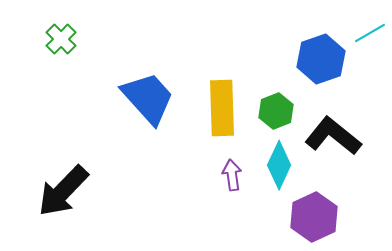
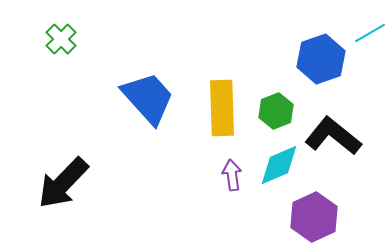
cyan diamond: rotated 42 degrees clockwise
black arrow: moved 8 px up
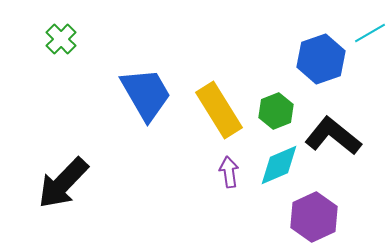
blue trapezoid: moved 2 px left, 4 px up; rotated 12 degrees clockwise
yellow rectangle: moved 3 px left, 2 px down; rotated 30 degrees counterclockwise
purple arrow: moved 3 px left, 3 px up
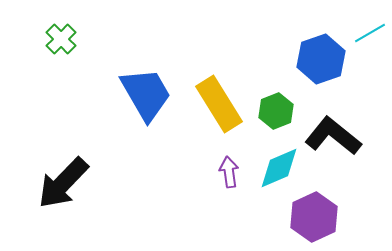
yellow rectangle: moved 6 px up
cyan diamond: moved 3 px down
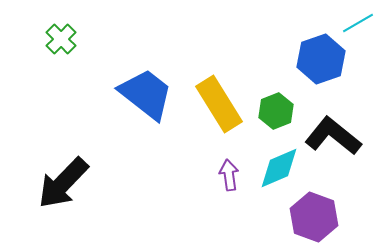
cyan line: moved 12 px left, 10 px up
blue trapezoid: rotated 22 degrees counterclockwise
purple arrow: moved 3 px down
purple hexagon: rotated 15 degrees counterclockwise
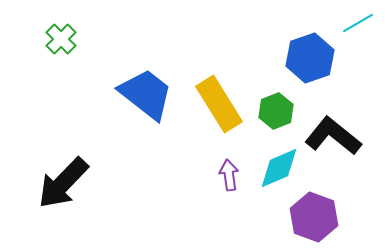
blue hexagon: moved 11 px left, 1 px up
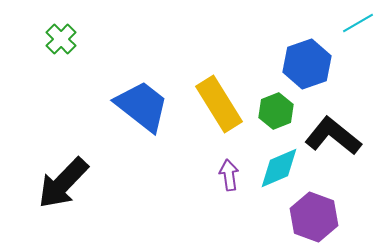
blue hexagon: moved 3 px left, 6 px down
blue trapezoid: moved 4 px left, 12 px down
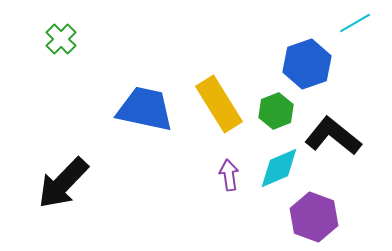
cyan line: moved 3 px left
blue trapezoid: moved 3 px right, 3 px down; rotated 26 degrees counterclockwise
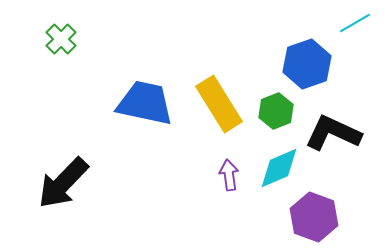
blue trapezoid: moved 6 px up
black L-shape: moved 3 px up; rotated 14 degrees counterclockwise
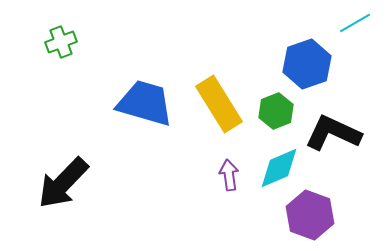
green cross: moved 3 px down; rotated 24 degrees clockwise
blue trapezoid: rotated 4 degrees clockwise
purple hexagon: moved 4 px left, 2 px up
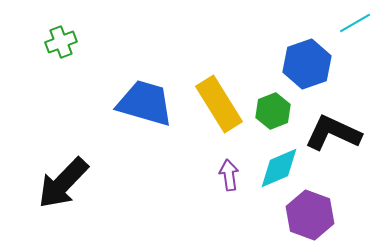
green hexagon: moved 3 px left
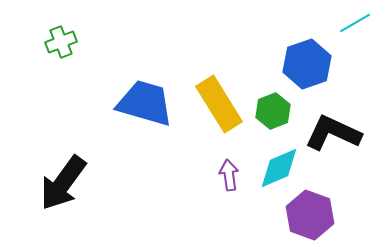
black arrow: rotated 8 degrees counterclockwise
